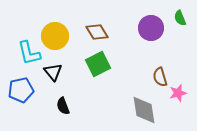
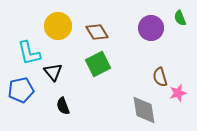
yellow circle: moved 3 px right, 10 px up
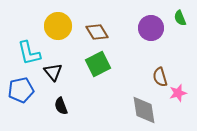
black semicircle: moved 2 px left
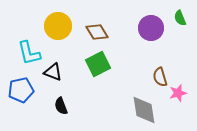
black triangle: rotated 30 degrees counterclockwise
